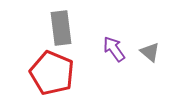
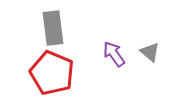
gray rectangle: moved 8 px left
purple arrow: moved 5 px down
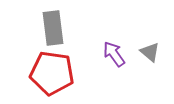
red pentagon: rotated 15 degrees counterclockwise
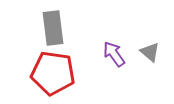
red pentagon: moved 1 px right
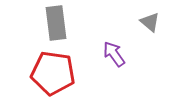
gray rectangle: moved 3 px right, 5 px up
gray triangle: moved 30 px up
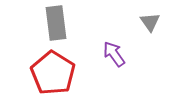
gray triangle: rotated 15 degrees clockwise
red pentagon: rotated 24 degrees clockwise
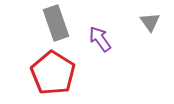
gray rectangle: rotated 12 degrees counterclockwise
purple arrow: moved 14 px left, 15 px up
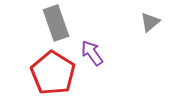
gray triangle: rotated 25 degrees clockwise
purple arrow: moved 8 px left, 14 px down
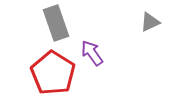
gray triangle: rotated 15 degrees clockwise
